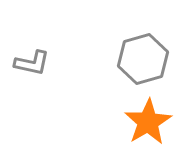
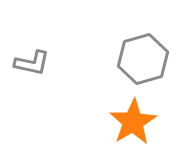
orange star: moved 15 px left
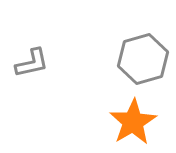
gray L-shape: rotated 24 degrees counterclockwise
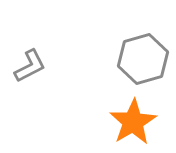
gray L-shape: moved 2 px left, 3 px down; rotated 15 degrees counterclockwise
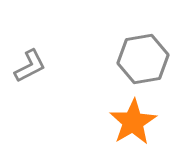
gray hexagon: rotated 6 degrees clockwise
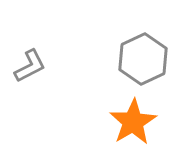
gray hexagon: rotated 15 degrees counterclockwise
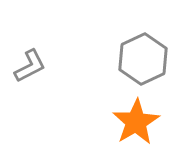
orange star: moved 3 px right
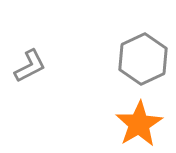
orange star: moved 3 px right, 2 px down
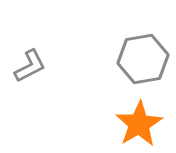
gray hexagon: rotated 15 degrees clockwise
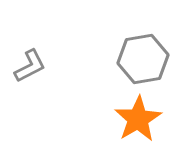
orange star: moved 1 px left, 5 px up
